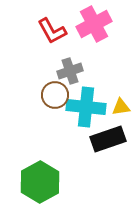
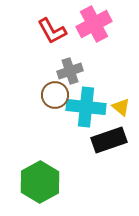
yellow triangle: rotated 48 degrees clockwise
black rectangle: moved 1 px right, 1 px down
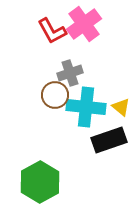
pink cross: moved 10 px left; rotated 8 degrees counterclockwise
gray cross: moved 2 px down
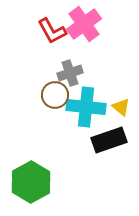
green hexagon: moved 9 px left
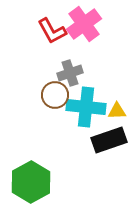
yellow triangle: moved 4 px left, 4 px down; rotated 42 degrees counterclockwise
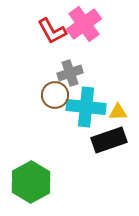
yellow triangle: moved 1 px right, 1 px down
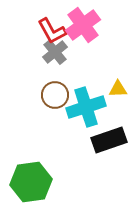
pink cross: moved 1 px left, 1 px down
gray cross: moved 15 px left, 21 px up; rotated 20 degrees counterclockwise
cyan cross: rotated 24 degrees counterclockwise
yellow triangle: moved 23 px up
green hexagon: rotated 21 degrees clockwise
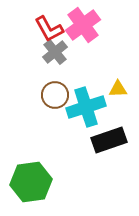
red L-shape: moved 3 px left, 2 px up
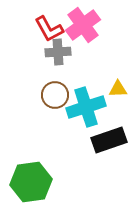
gray cross: moved 3 px right; rotated 35 degrees clockwise
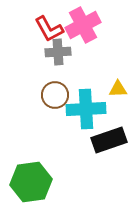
pink cross: rotated 8 degrees clockwise
cyan cross: moved 2 px down; rotated 15 degrees clockwise
